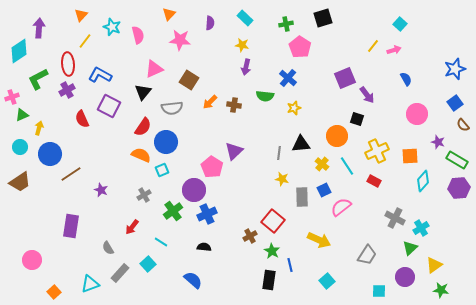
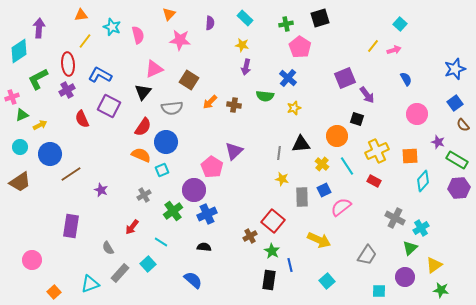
orange triangle at (81, 15): rotated 40 degrees clockwise
black square at (323, 18): moved 3 px left
yellow arrow at (39, 128): moved 1 px right, 3 px up; rotated 48 degrees clockwise
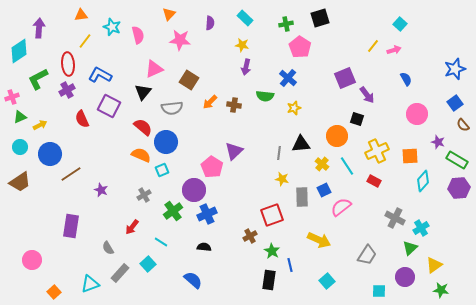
green triangle at (22, 115): moved 2 px left, 2 px down
red semicircle at (143, 127): rotated 84 degrees counterclockwise
red square at (273, 221): moved 1 px left, 6 px up; rotated 30 degrees clockwise
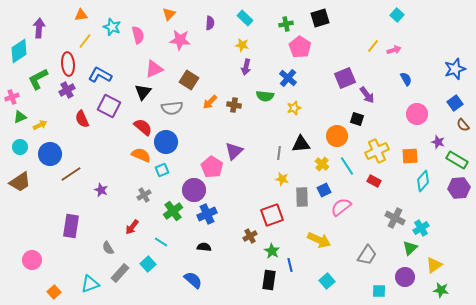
cyan square at (400, 24): moved 3 px left, 9 px up
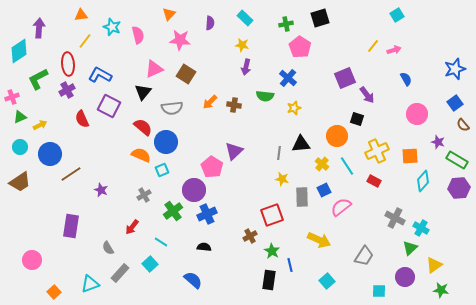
cyan square at (397, 15): rotated 16 degrees clockwise
brown square at (189, 80): moved 3 px left, 6 px up
cyan cross at (421, 228): rotated 28 degrees counterclockwise
gray trapezoid at (367, 255): moved 3 px left, 1 px down
cyan square at (148, 264): moved 2 px right
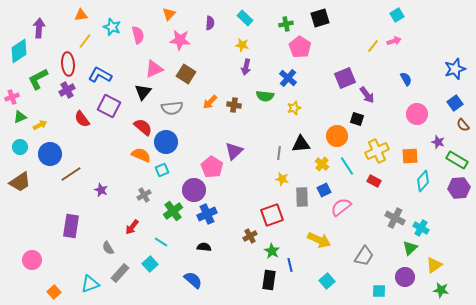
pink arrow at (394, 50): moved 9 px up
red semicircle at (82, 119): rotated 12 degrees counterclockwise
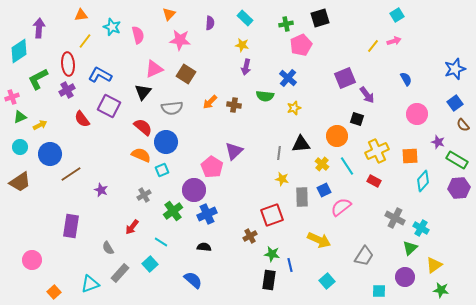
pink pentagon at (300, 47): moved 1 px right, 2 px up; rotated 15 degrees clockwise
green star at (272, 251): moved 3 px down; rotated 21 degrees counterclockwise
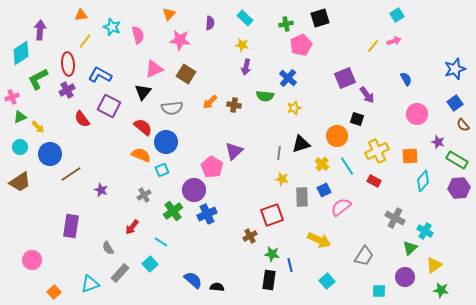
purple arrow at (39, 28): moved 1 px right, 2 px down
cyan diamond at (19, 51): moved 2 px right, 2 px down
yellow arrow at (40, 125): moved 2 px left, 2 px down; rotated 72 degrees clockwise
black triangle at (301, 144): rotated 12 degrees counterclockwise
cyan cross at (421, 228): moved 4 px right, 3 px down
black semicircle at (204, 247): moved 13 px right, 40 px down
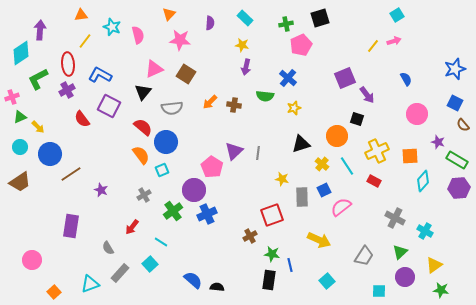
blue square at (455, 103): rotated 28 degrees counterclockwise
gray line at (279, 153): moved 21 px left
orange semicircle at (141, 155): rotated 30 degrees clockwise
green triangle at (410, 248): moved 10 px left, 4 px down
